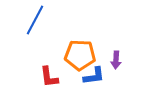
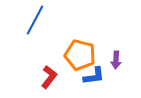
orange pentagon: rotated 12 degrees clockwise
red L-shape: rotated 135 degrees counterclockwise
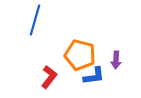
blue line: rotated 12 degrees counterclockwise
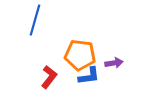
orange pentagon: rotated 8 degrees counterclockwise
purple arrow: moved 2 px left, 3 px down; rotated 102 degrees counterclockwise
blue L-shape: moved 5 px left
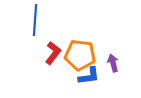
blue line: rotated 12 degrees counterclockwise
purple arrow: moved 1 px left; rotated 96 degrees counterclockwise
red L-shape: moved 4 px right, 24 px up
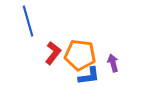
blue line: moved 7 px left, 1 px down; rotated 20 degrees counterclockwise
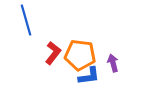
blue line: moved 2 px left, 1 px up
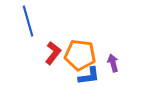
blue line: moved 2 px right, 1 px down
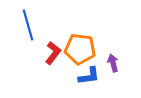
blue line: moved 4 px down
orange pentagon: moved 6 px up
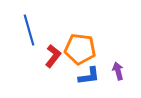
blue line: moved 1 px right, 5 px down
red L-shape: moved 3 px down
purple arrow: moved 5 px right, 8 px down
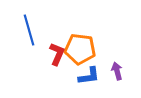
red L-shape: moved 4 px right, 2 px up; rotated 15 degrees counterclockwise
purple arrow: moved 1 px left
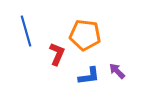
blue line: moved 3 px left, 1 px down
orange pentagon: moved 5 px right, 14 px up
purple arrow: rotated 30 degrees counterclockwise
